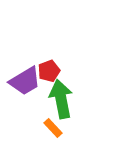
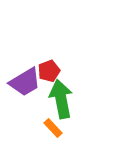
purple trapezoid: moved 1 px down
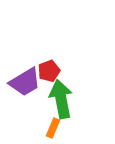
orange rectangle: rotated 66 degrees clockwise
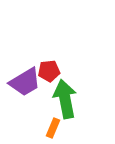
red pentagon: rotated 15 degrees clockwise
green arrow: moved 4 px right
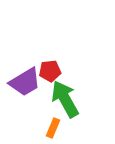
red pentagon: moved 1 px right
green arrow: rotated 18 degrees counterclockwise
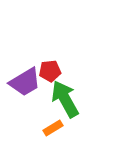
orange rectangle: rotated 36 degrees clockwise
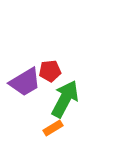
green arrow: rotated 57 degrees clockwise
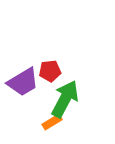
purple trapezoid: moved 2 px left
orange rectangle: moved 1 px left, 6 px up
